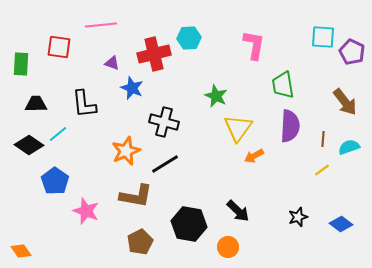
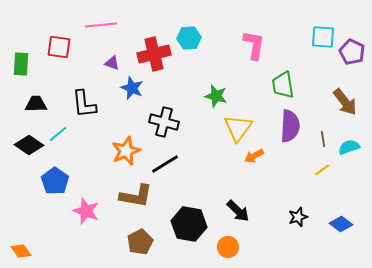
green star: rotated 10 degrees counterclockwise
brown line: rotated 14 degrees counterclockwise
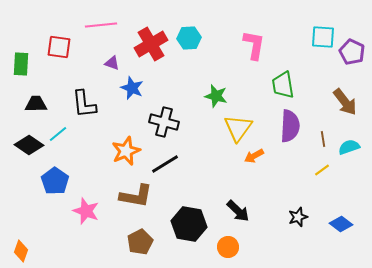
red cross: moved 3 px left, 10 px up; rotated 16 degrees counterclockwise
orange diamond: rotated 55 degrees clockwise
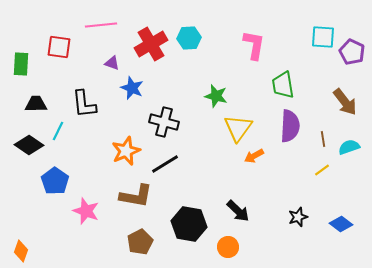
cyan line: moved 3 px up; rotated 24 degrees counterclockwise
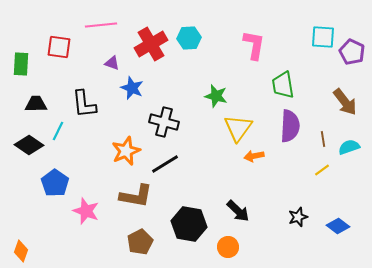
orange arrow: rotated 18 degrees clockwise
blue pentagon: moved 2 px down
blue diamond: moved 3 px left, 2 px down
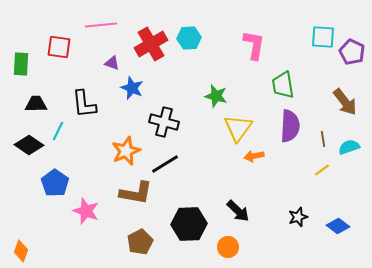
brown L-shape: moved 3 px up
black hexagon: rotated 12 degrees counterclockwise
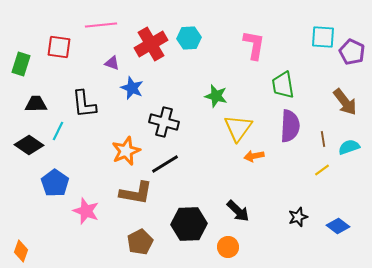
green rectangle: rotated 15 degrees clockwise
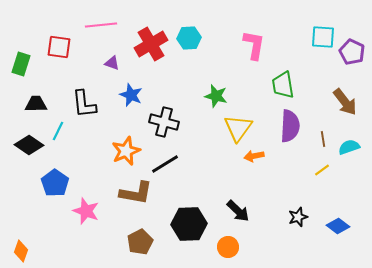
blue star: moved 1 px left, 7 px down
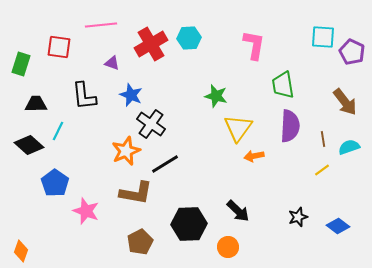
black L-shape: moved 8 px up
black cross: moved 13 px left, 2 px down; rotated 20 degrees clockwise
black diamond: rotated 8 degrees clockwise
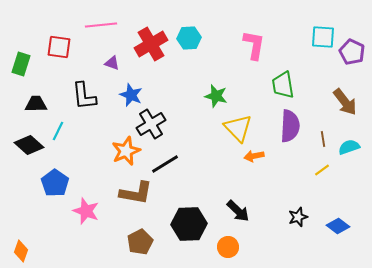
black cross: rotated 24 degrees clockwise
yellow triangle: rotated 20 degrees counterclockwise
